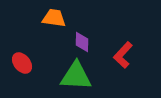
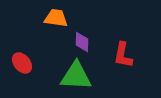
orange trapezoid: moved 2 px right
red L-shape: rotated 32 degrees counterclockwise
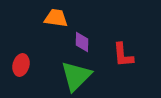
red L-shape: rotated 16 degrees counterclockwise
red ellipse: moved 1 px left, 2 px down; rotated 55 degrees clockwise
green triangle: rotated 48 degrees counterclockwise
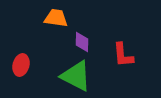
green triangle: rotated 48 degrees counterclockwise
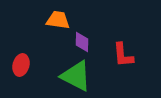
orange trapezoid: moved 2 px right, 2 px down
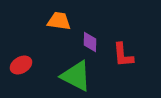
orange trapezoid: moved 1 px right, 1 px down
purple diamond: moved 8 px right
red ellipse: rotated 45 degrees clockwise
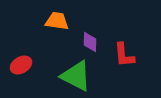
orange trapezoid: moved 2 px left
red L-shape: moved 1 px right
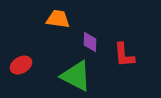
orange trapezoid: moved 1 px right, 2 px up
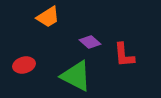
orange trapezoid: moved 10 px left, 2 px up; rotated 140 degrees clockwise
purple diamond: rotated 50 degrees counterclockwise
red ellipse: moved 3 px right; rotated 15 degrees clockwise
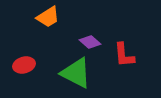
green triangle: moved 3 px up
